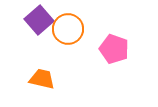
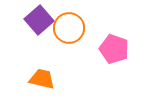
orange circle: moved 1 px right, 1 px up
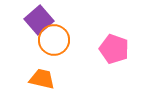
orange circle: moved 15 px left, 12 px down
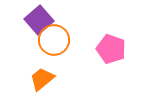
pink pentagon: moved 3 px left
orange trapezoid: rotated 52 degrees counterclockwise
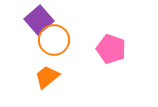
orange trapezoid: moved 5 px right, 2 px up
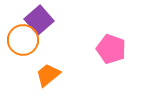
orange circle: moved 31 px left
orange trapezoid: moved 1 px right, 2 px up
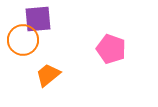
purple square: moved 1 px left, 1 px up; rotated 36 degrees clockwise
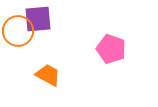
orange circle: moved 5 px left, 9 px up
orange trapezoid: rotated 68 degrees clockwise
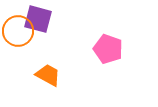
purple square: rotated 20 degrees clockwise
pink pentagon: moved 3 px left
